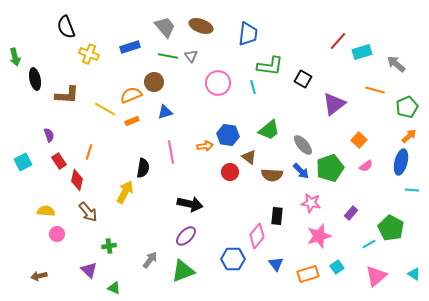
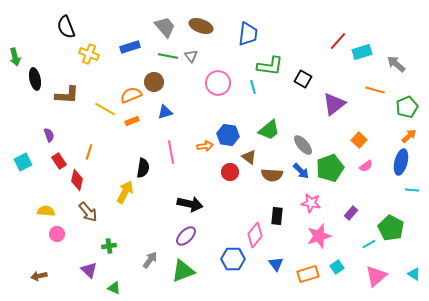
pink diamond at (257, 236): moved 2 px left, 1 px up
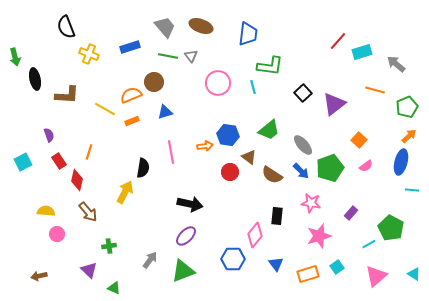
black square at (303, 79): moved 14 px down; rotated 18 degrees clockwise
brown semicircle at (272, 175): rotated 30 degrees clockwise
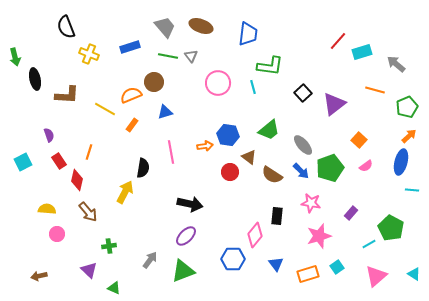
orange rectangle at (132, 121): moved 4 px down; rotated 32 degrees counterclockwise
yellow semicircle at (46, 211): moved 1 px right, 2 px up
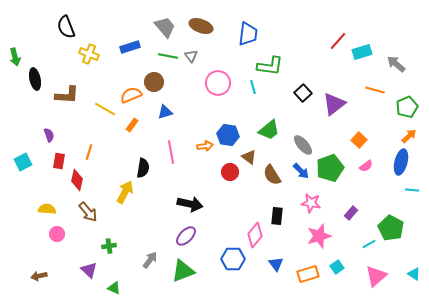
red rectangle at (59, 161): rotated 42 degrees clockwise
brown semicircle at (272, 175): rotated 25 degrees clockwise
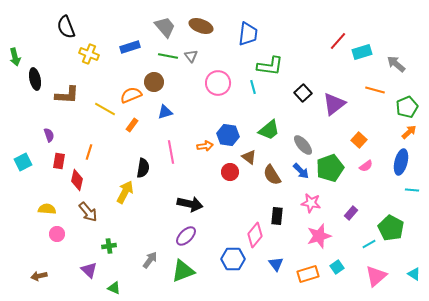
orange arrow at (409, 136): moved 4 px up
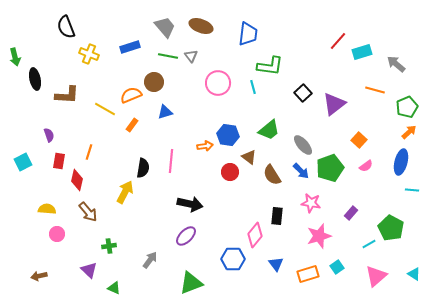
pink line at (171, 152): moved 9 px down; rotated 15 degrees clockwise
green triangle at (183, 271): moved 8 px right, 12 px down
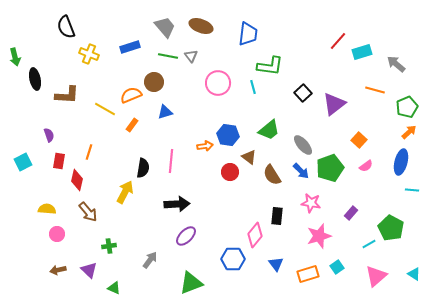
black arrow at (190, 204): moved 13 px left; rotated 15 degrees counterclockwise
brown arrow at (39, 276): moved 19 px right, 6 px up
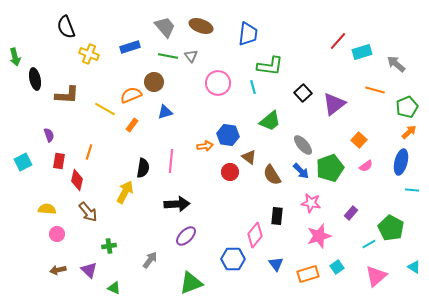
green trapezoid at (269, 130): moved 1 px right, 9 px up
cyan triangle at (414, 274): moved 7 px up
